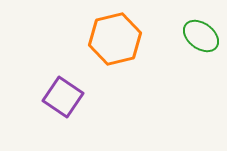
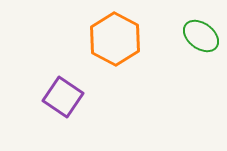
orange hexagon: rotated 18 degrees counterclockwise
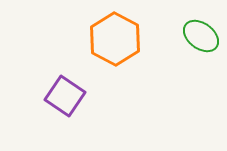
purple square: moved 2 px right, 1 px up
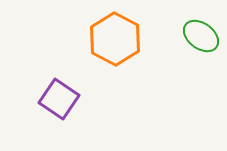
purple square: moved 6 px left, 3 px down
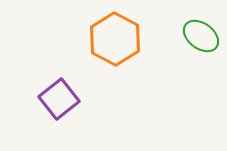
purple square: rotated 18 degrees clockwise
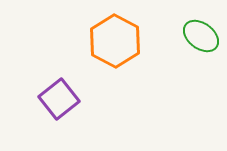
orange hexagon: moved 2 px down
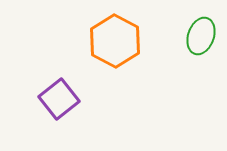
green ellipse: rotated 72 degrees clockwise
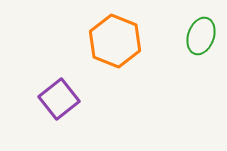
orange hexagon: rotated 6 degrees counterclockwise
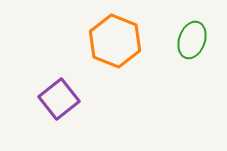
green ellipse: moved 9 px left, 4 px down
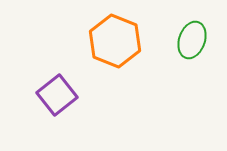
purple square: moved 2 px left, 4 px up
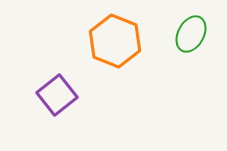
green ellipse: moved 1 px left, 6 px up; rotated 9 degrees clockwise
